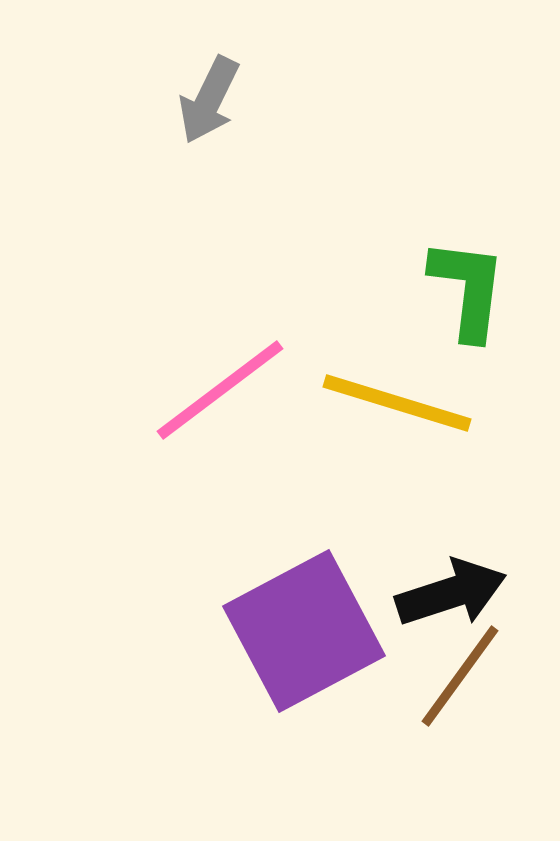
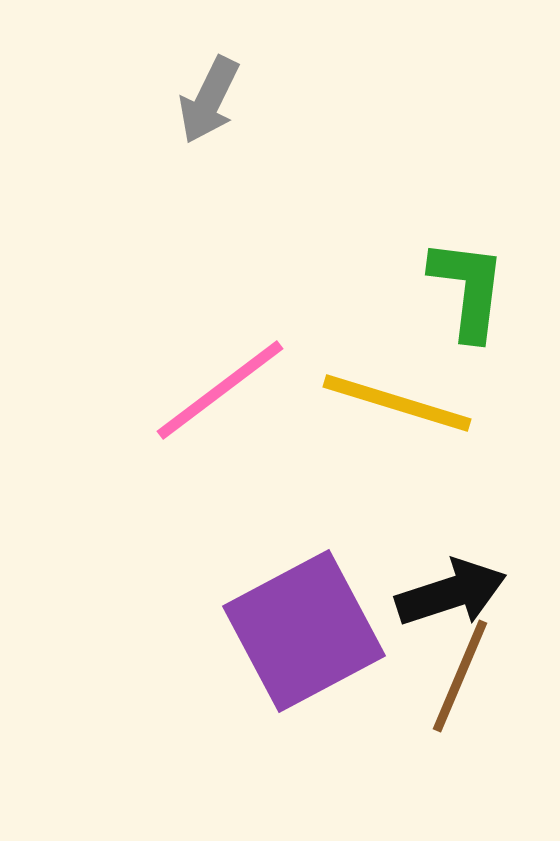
brown line: rotated 13 degrees counterclockwise
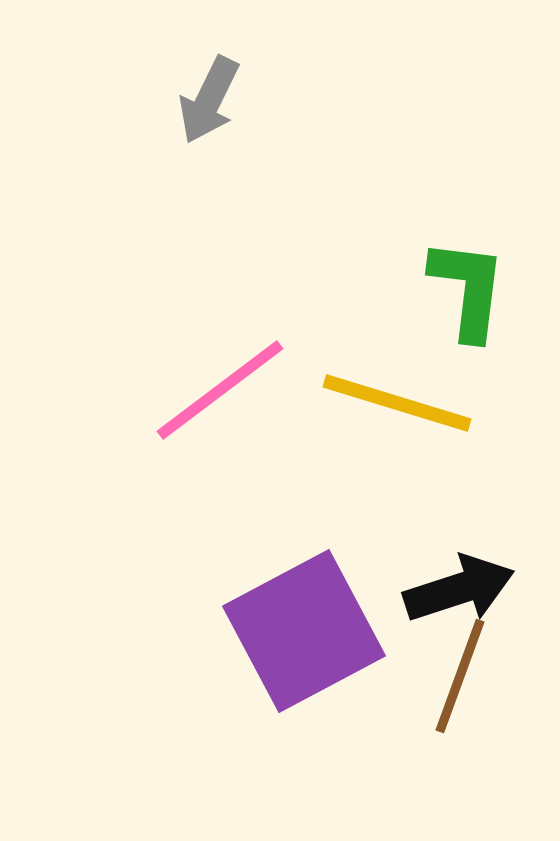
black arrow: moved 8 px right, 4 px up
brown line: rotated 3 degrees counterclockwise
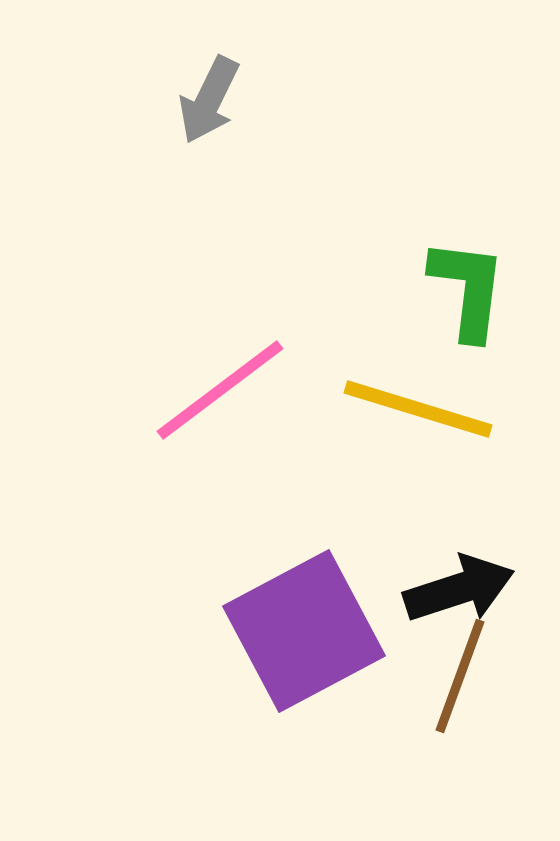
yellow line: moved 21 px right, 6 px down
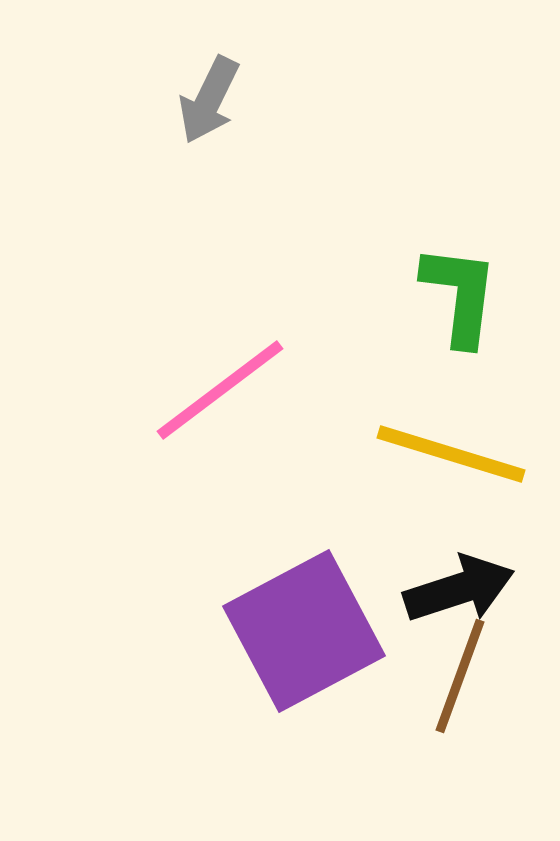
green L-shape: moved 8 px left, 6 px down
yellow line: moved 33 px right, 45 px down
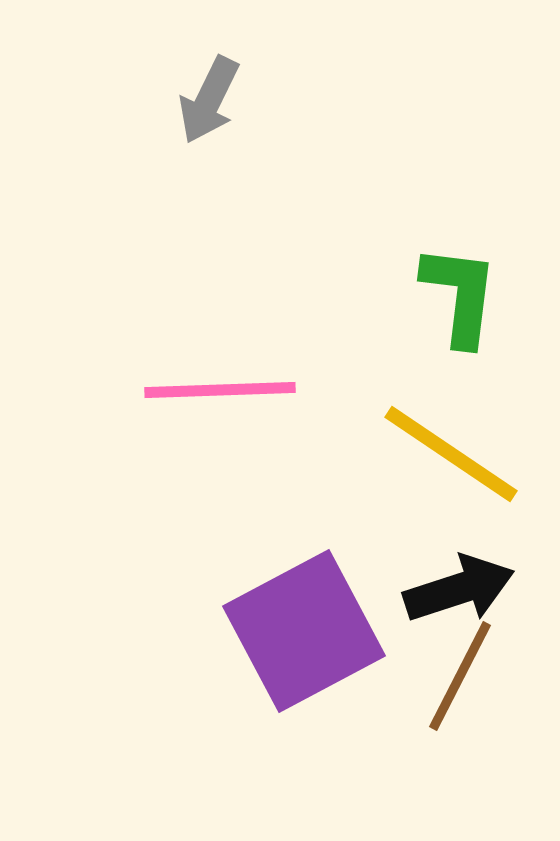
pink line: rotated 35 degrees clockwise
yellow line: rotated 17 degrees clockwise
brown line: rotated 7 degrees clockwise
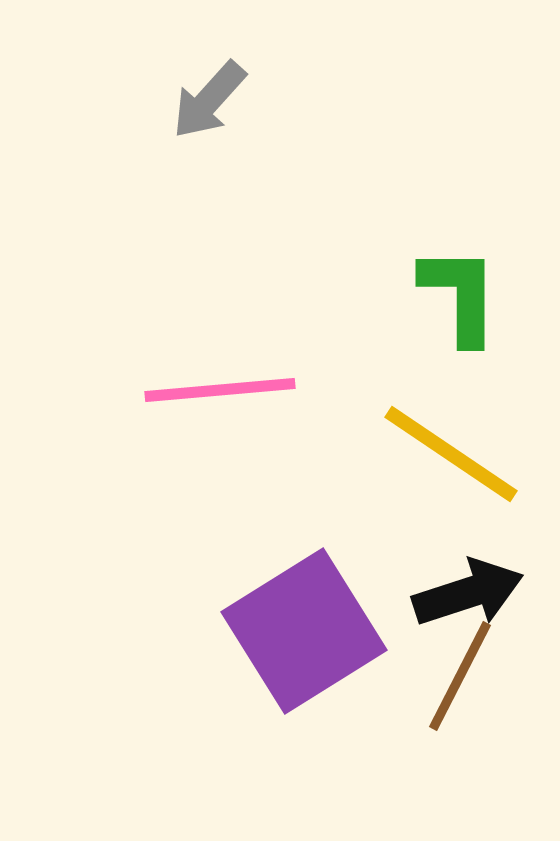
gray arrow: rotated 16 degrees clockwise
green L-shape: rotated 7 degrees counterclockwise
pink line: rotated 3 degrees counterclockwise
black arrow: moved 9 px right, 4 px down
purple square: rotated 4 degrees counterclockwise
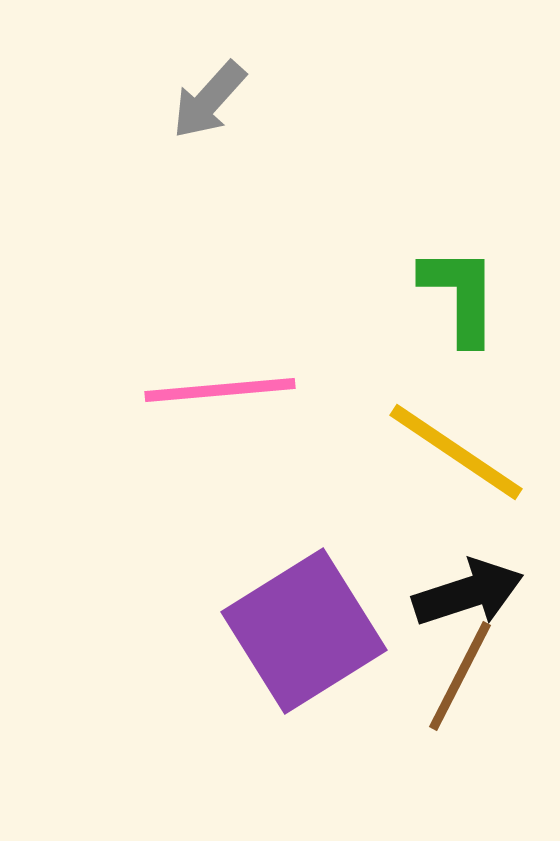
yellow line: moved 5 px right, 2 px up
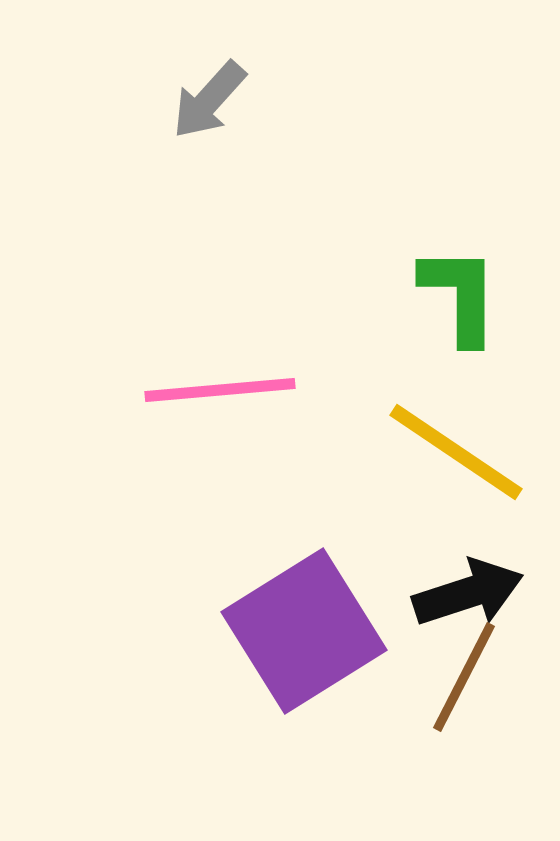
brown line: moved 4 px right, 1 px down
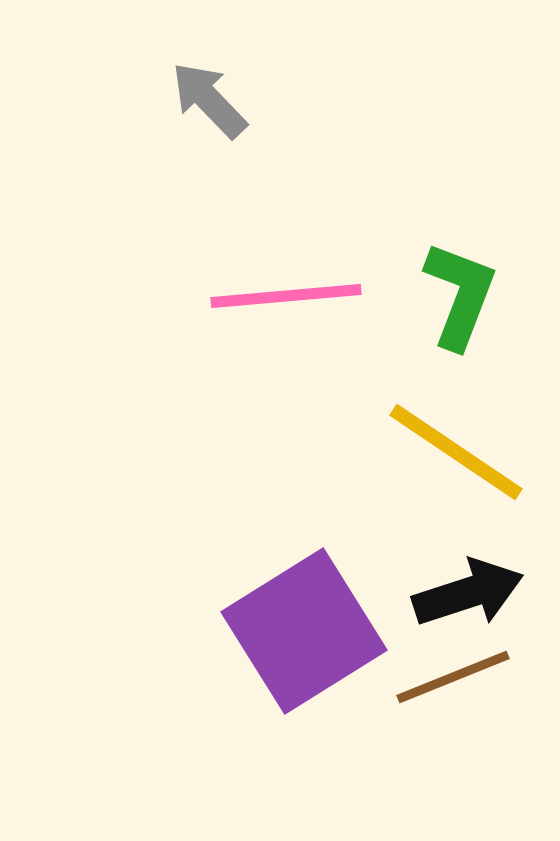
gray arrow: rotated 94 degrees clockwise
green L-shape: rotated 21 degrees clockwise
pink line: moved 66 px right, 94 px up
brown line: moved 11 px left; rotated 41 degrees clockwise
